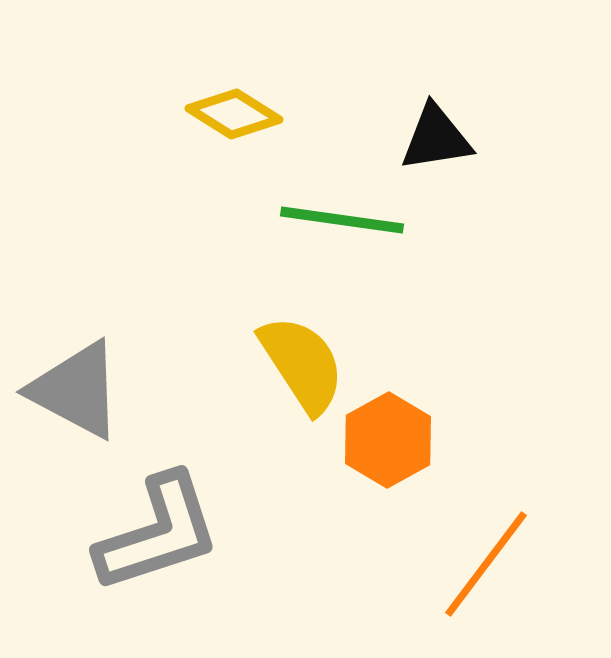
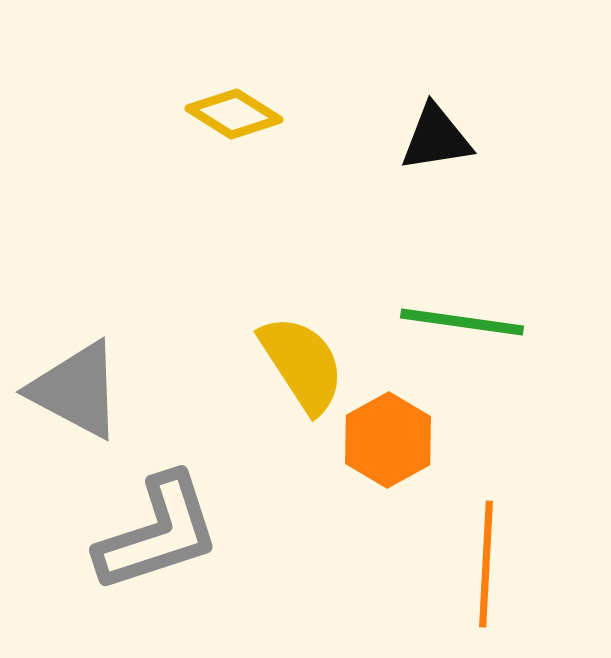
green line: moved 120 px right, 102 px down
orange line: rotated 34 degrees counterclockwise
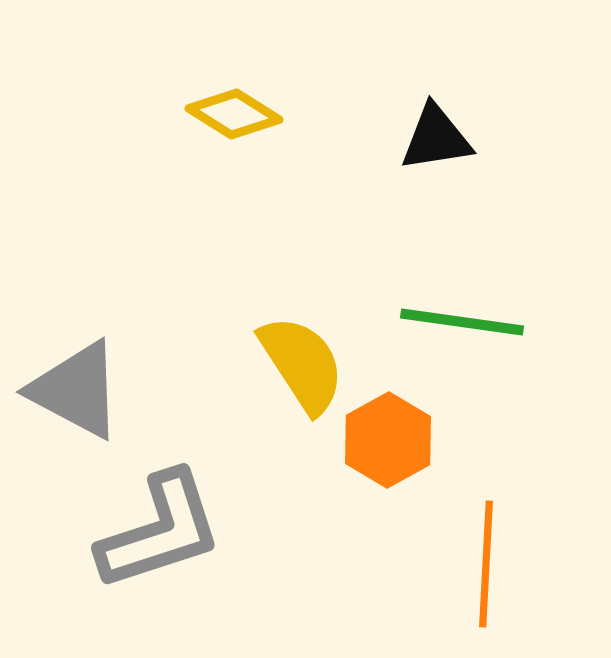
gray L-shape: moved 2 px right, 2 px up
